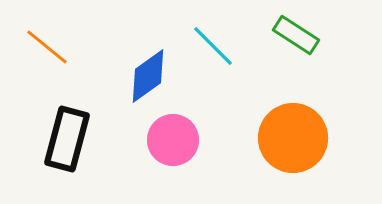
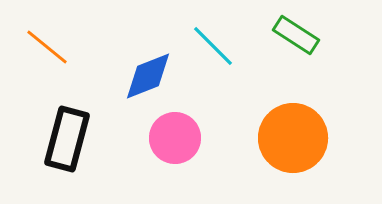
blue diamond: rotated 14 degrees clockwise
pink circle: moved 2 px right, 2 px up
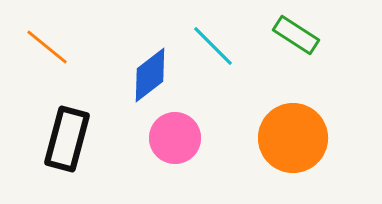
blue diamond: moved 2 px right, 1 px up; rotated 16 degrees counterclockwise
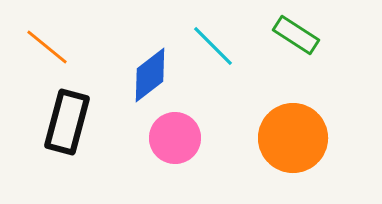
black rectangle: moved 17 px up
